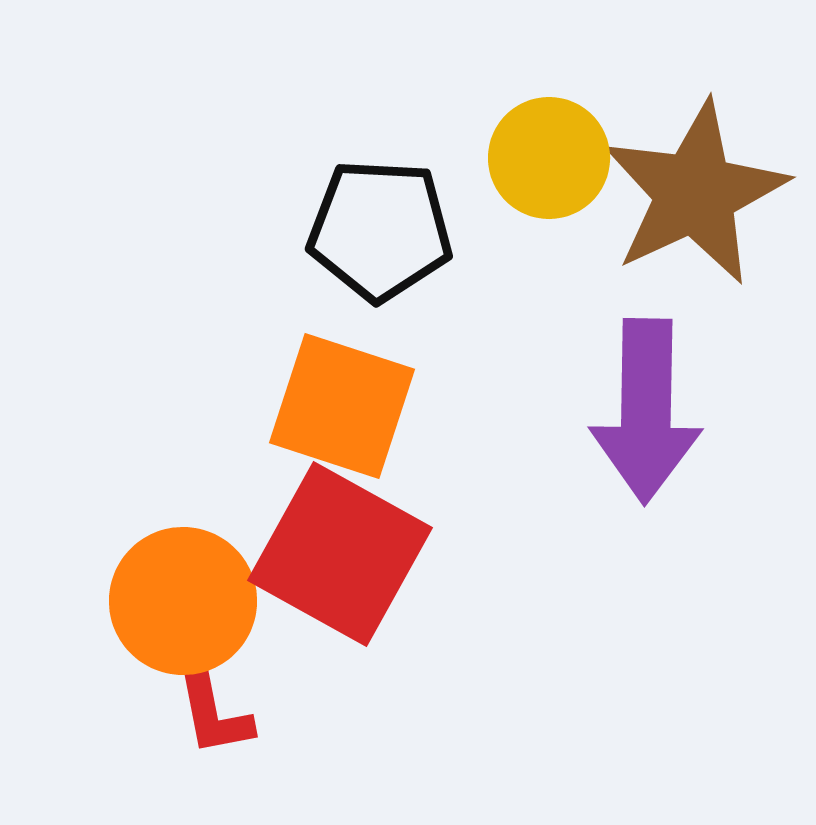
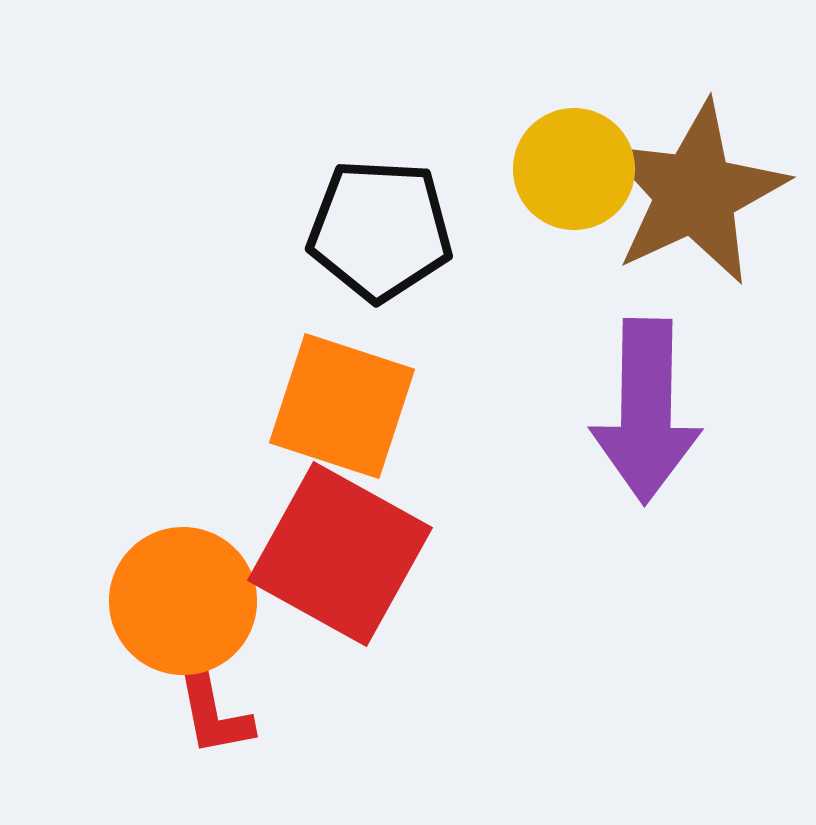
yellow circle: moved 25 px right, 11 px down
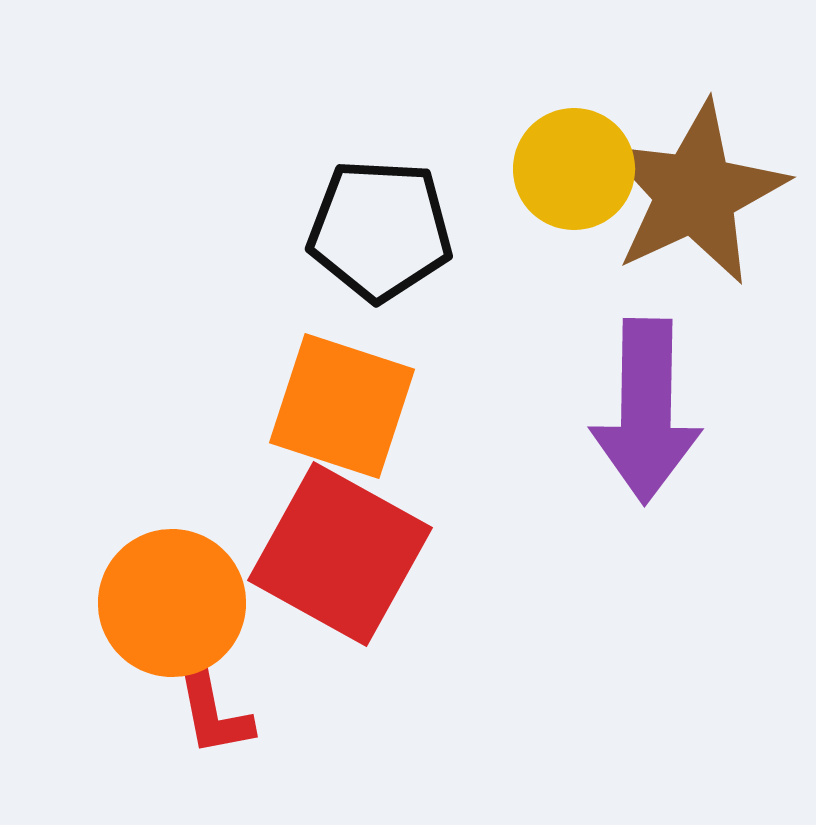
orange circle: moved 11 px left, 2 px down
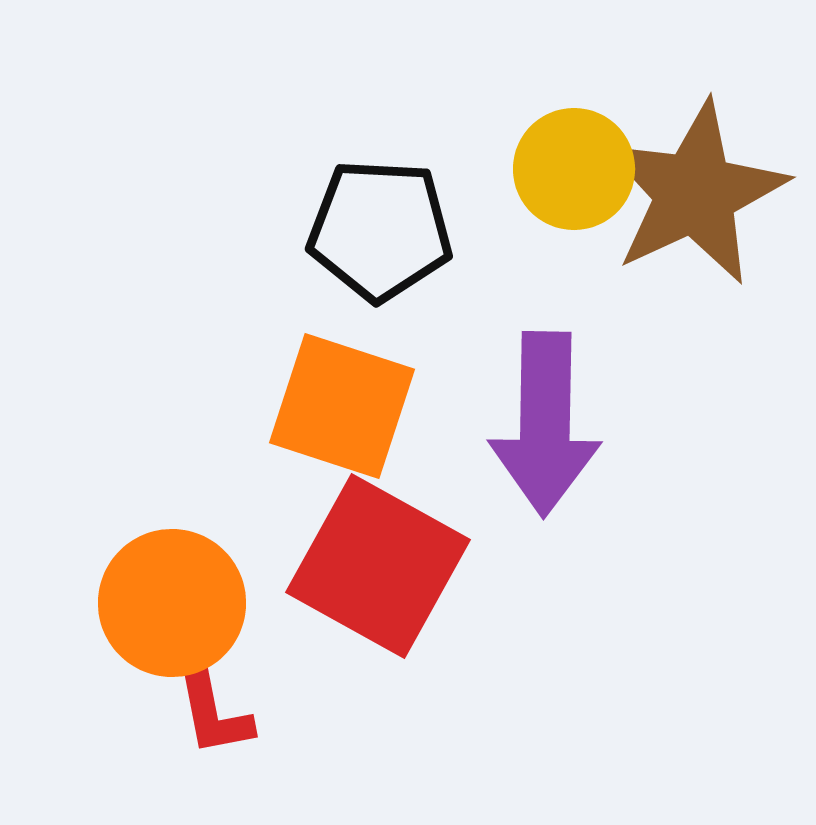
purple arrow: moved 101 px left, 13 px down
red square: moved 38 px right, 12 px down
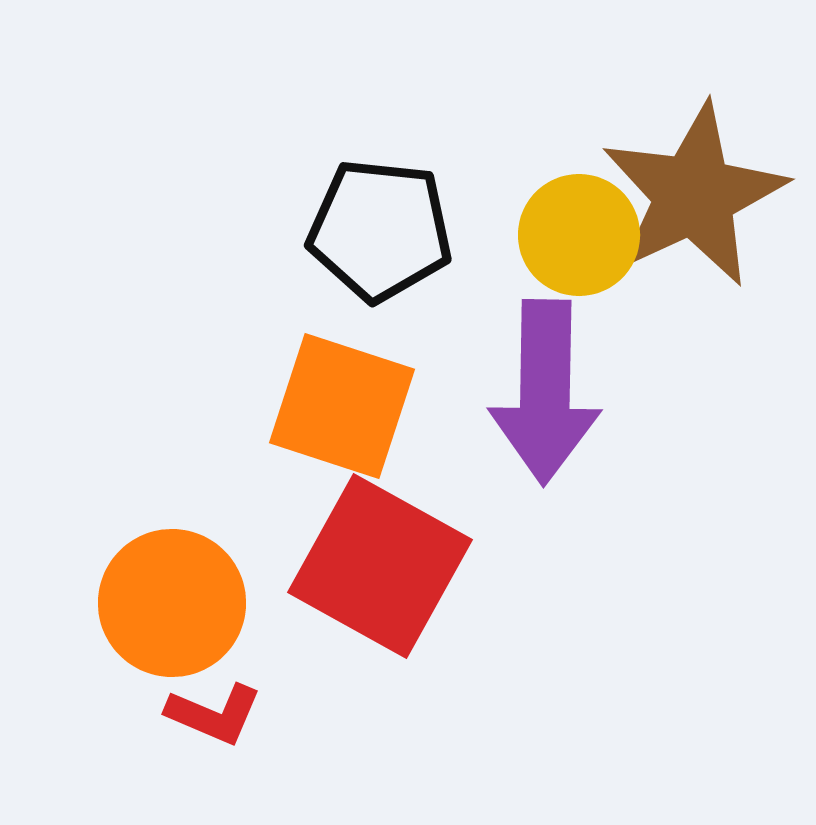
yellow circle: moved 5 px right, 66 px down
brown star: moved 1 px left, 2 px down
black pentagon: rotated 3 degrees clockwise
purple arrow: moved 32 px up
red square: moved 2 px right
red L-shape: rotated 56 degrees counterclockwise
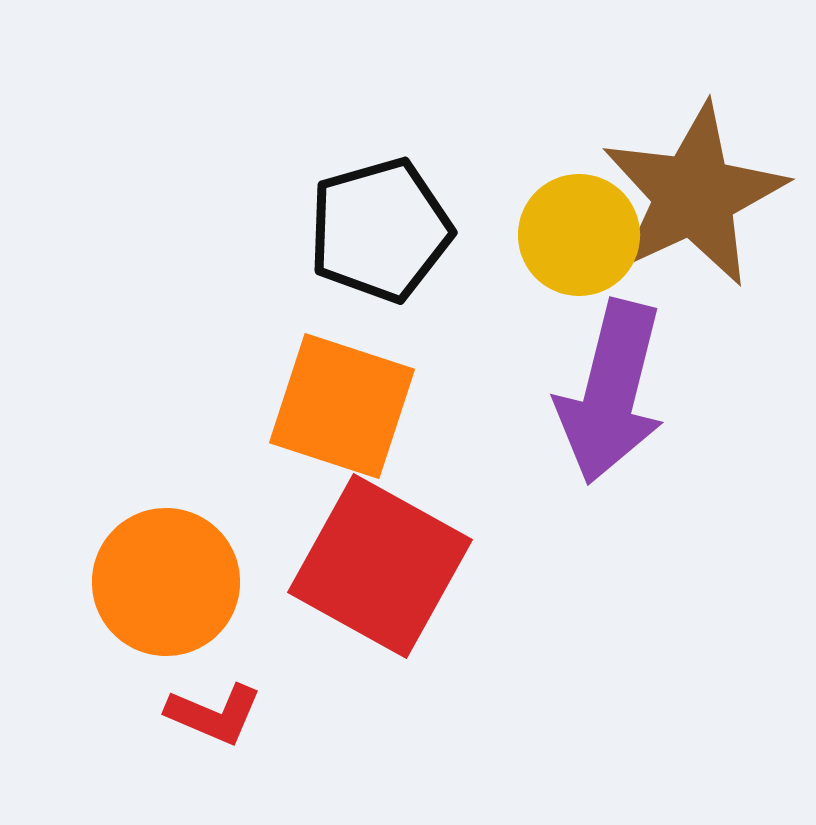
black pentagon: rotated 22 degrees counterclockwise
purple arrow: moved 66 px right; rotated 13 degrees clockwise
orange circle: moved 6 px left, 21 px up
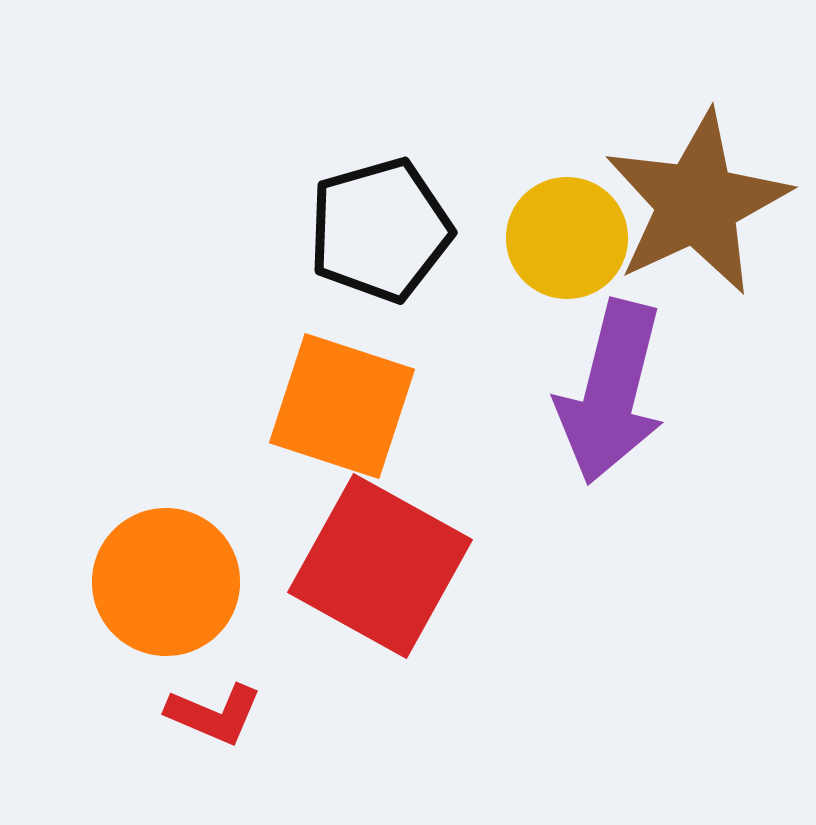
brown star: moved 3 px right, 8 px down
yellow circle: moved 12 px left, 3 px down
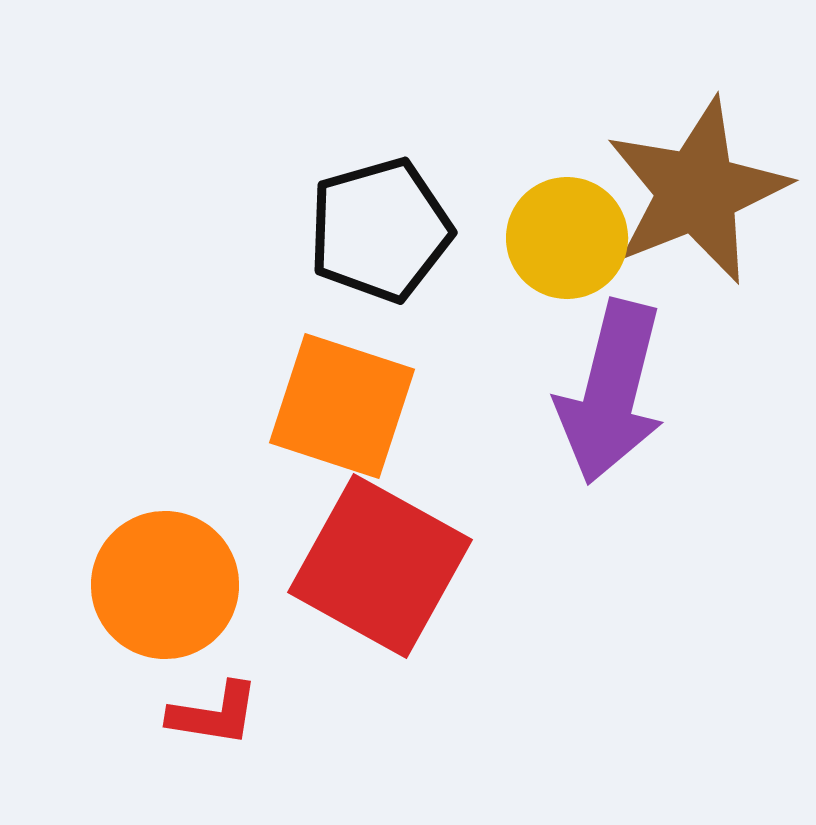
brown star: moved 12 px up; rotated 3 degrees clockwise
orange circle: moved 1 px left, 3 px down
red L-shape: rotated 14 degrees counterclockwise
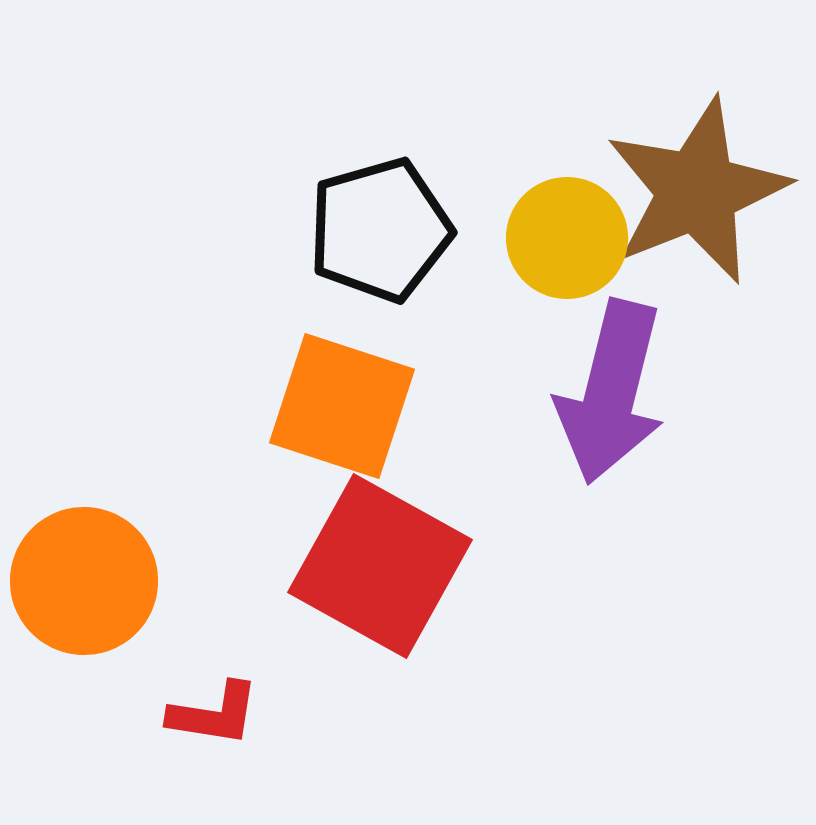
orange circle: moved 81 px left, 4 px up
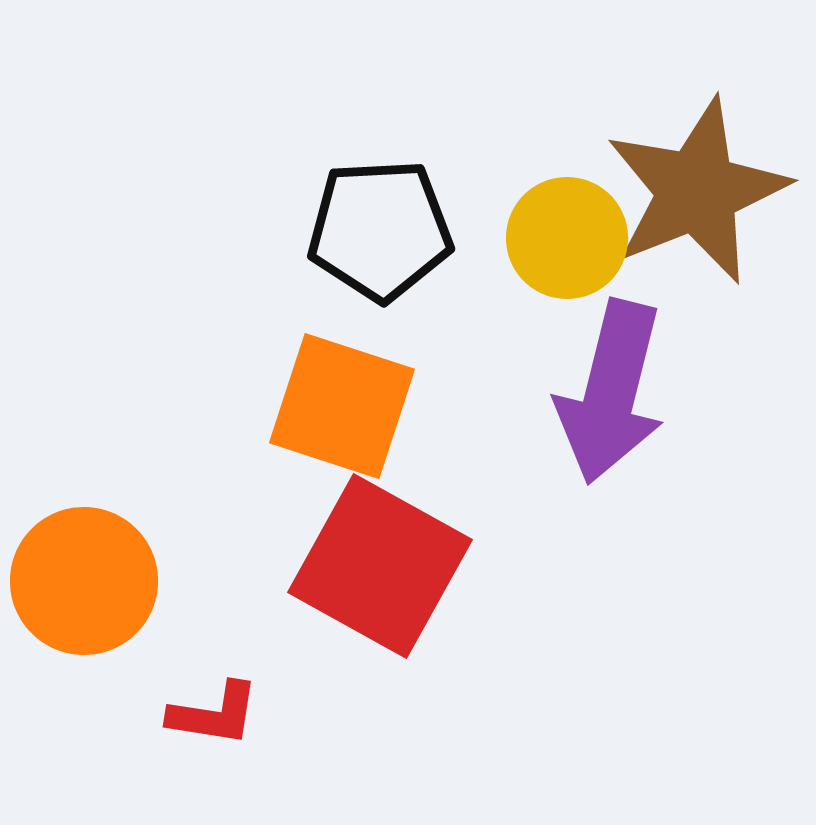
black pentagon: rotated 13 degrees clockwise
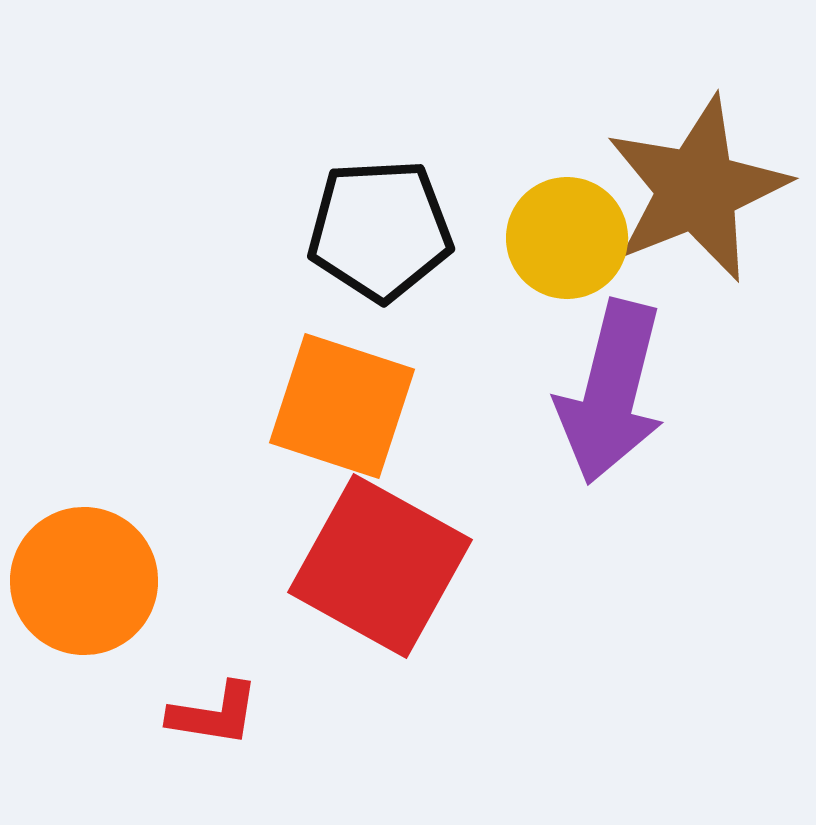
brown star: moved 2 px up
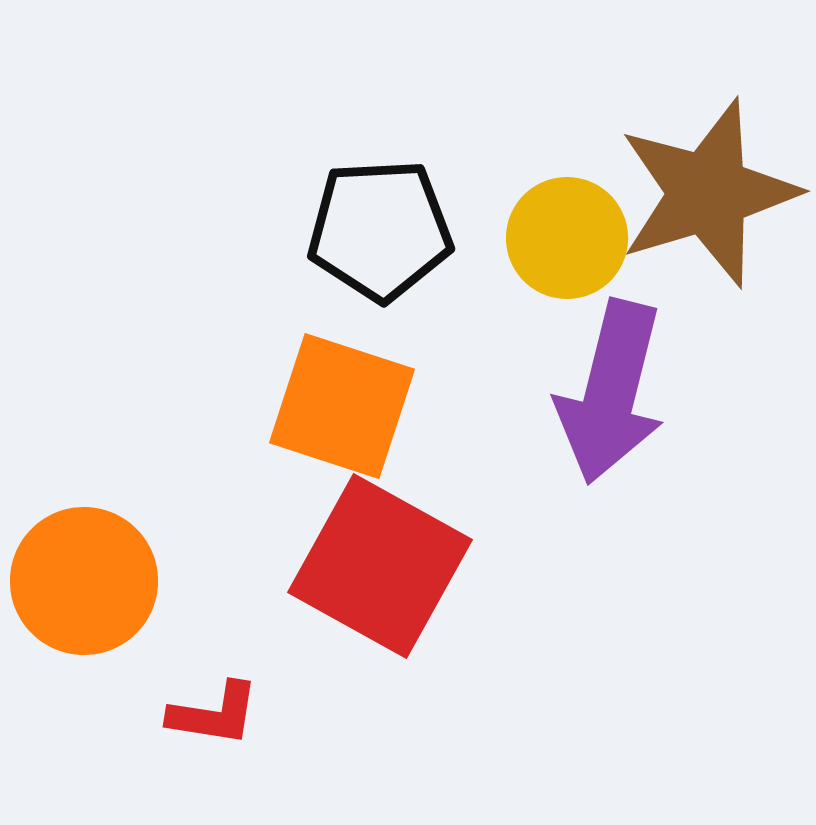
brown star: moved 11 px right, 4 px down; rotated 5 degrees clockwise
